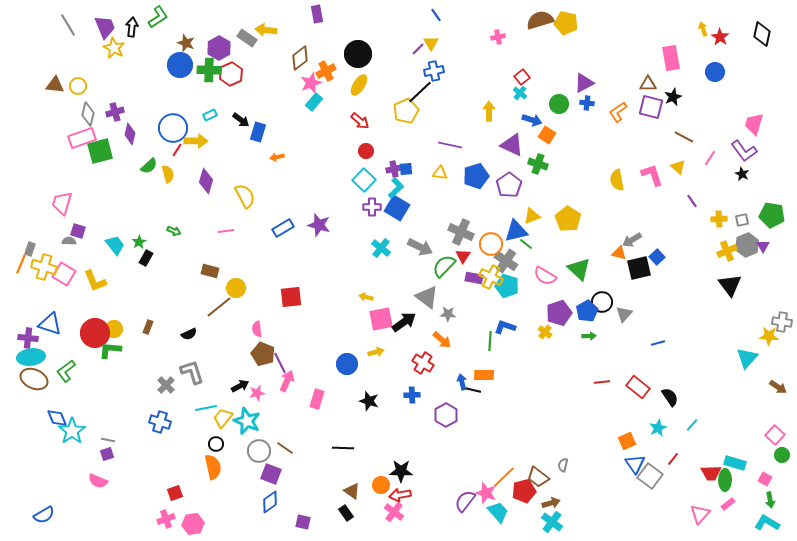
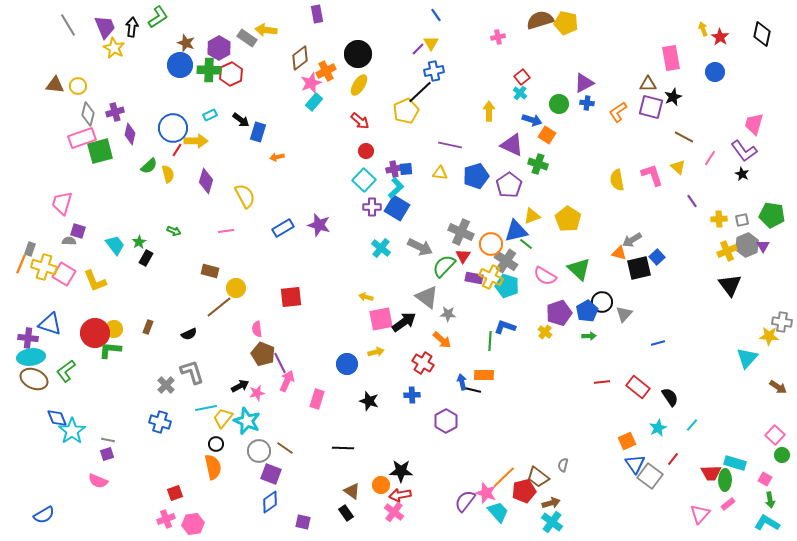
purple hexagon at (446, 415): moved 6 px down
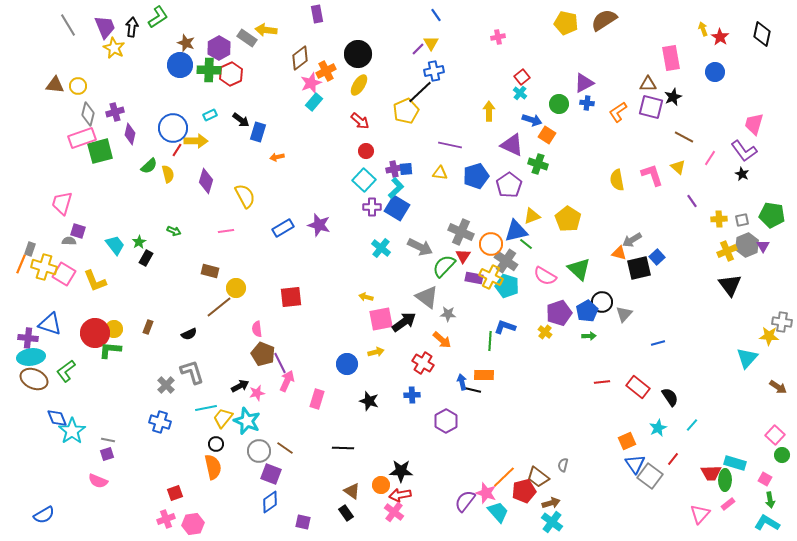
brown semicircle at (540, 20): moved 64 px right; rotated 16 degrees counterclockwise
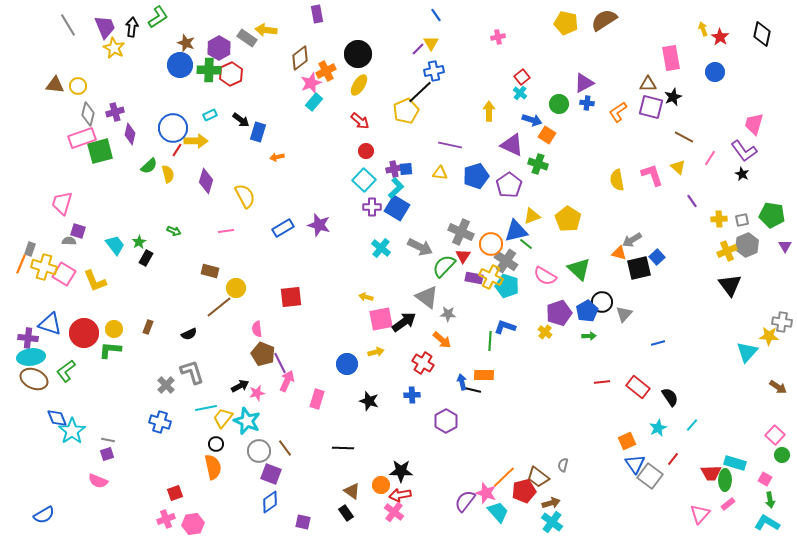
purple triangle at (763, 246): moved 22 px right
red circle at (95, 333): moved 11 px left
cyan triangle at (747, 358): moved 6 px up
brown line at (285, 448): rotated 18 degrees clockwise
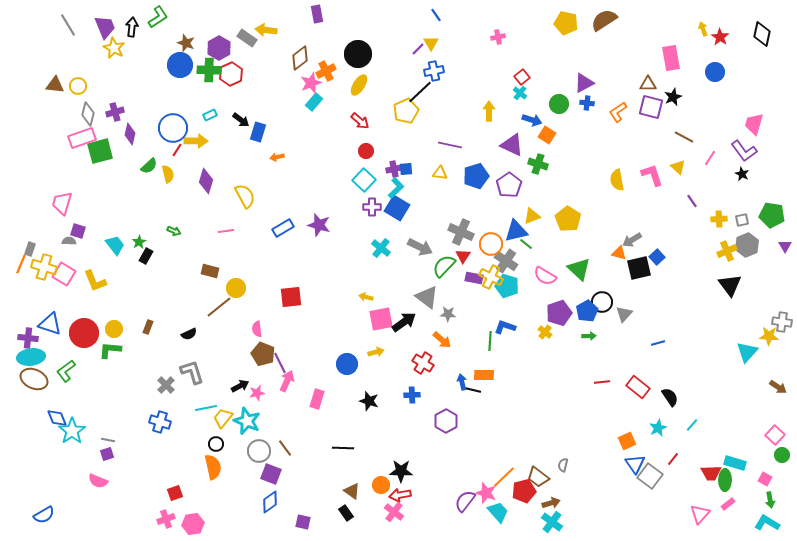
black rectangle at (146, 258): moved 2 px up
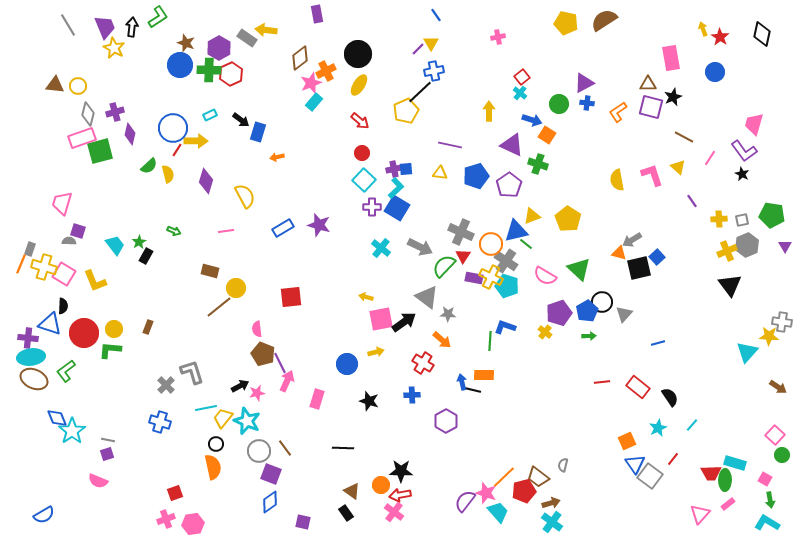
red circle at (366, 151): moved 4 px left, 2 px down
black semicircle at (189, 334): moved 126 px left, 28 px up; rotated 63 degrees counterclockwise
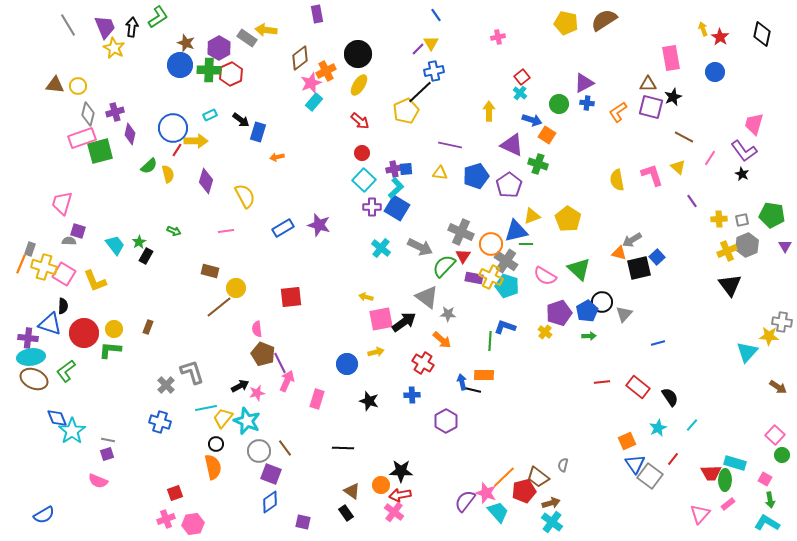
green line at (526, 244): rotated 40 degrees counterclockwise
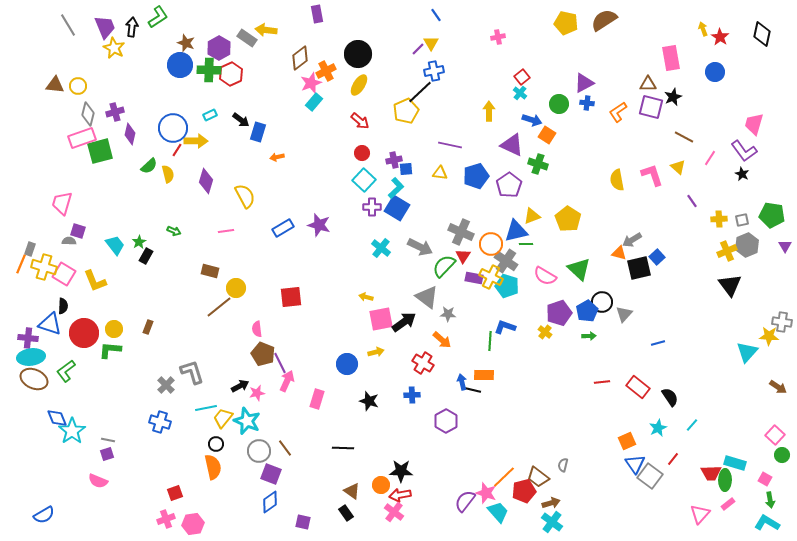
purple cross at (394, 169): moved 9 px up
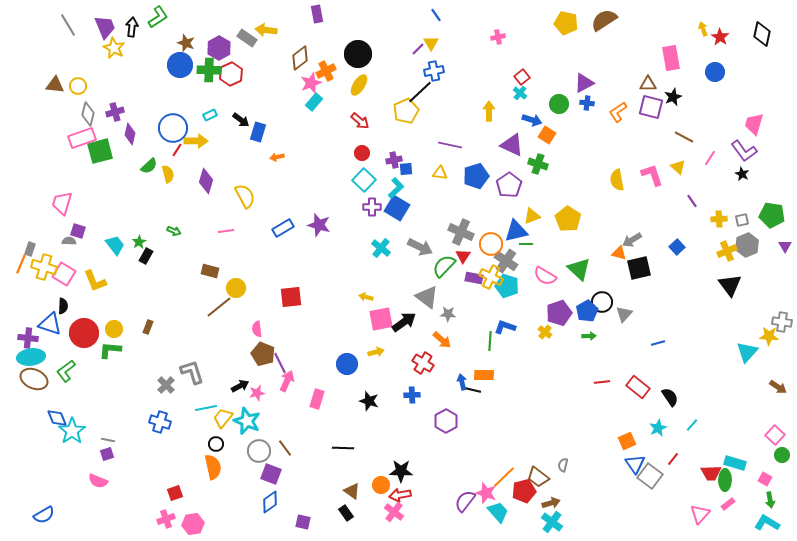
blue square at (657, 257): moved 20 px right, 10 px up
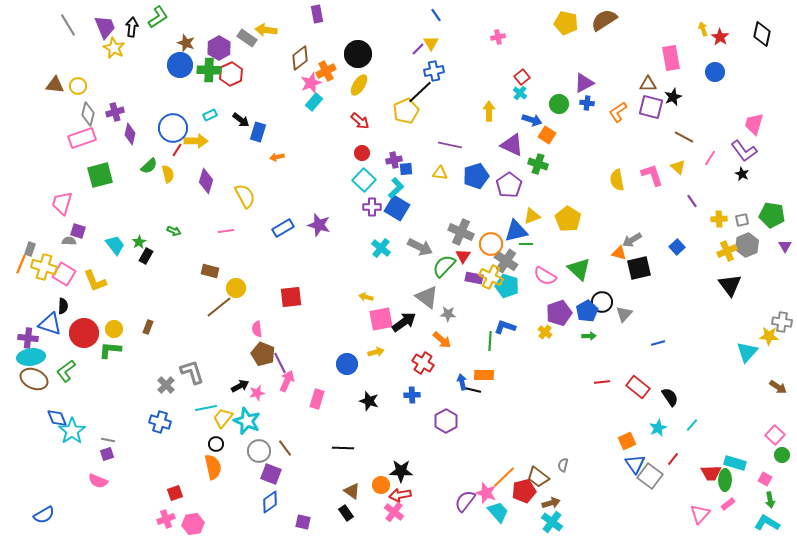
green square at (100, 151): moved 24 px down
